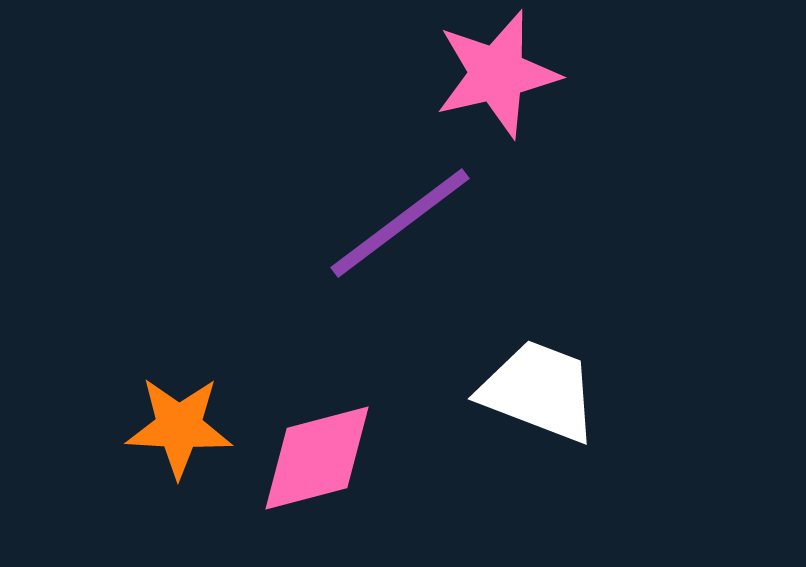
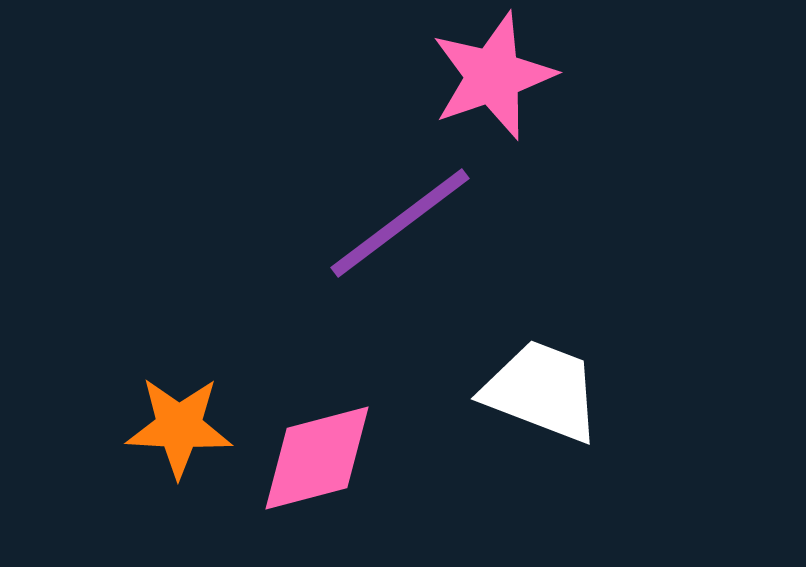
pink star: moved 4 px left, 2 px down; rotated 6 degrees counterclockwise
white trapezoid: moved 3 px right
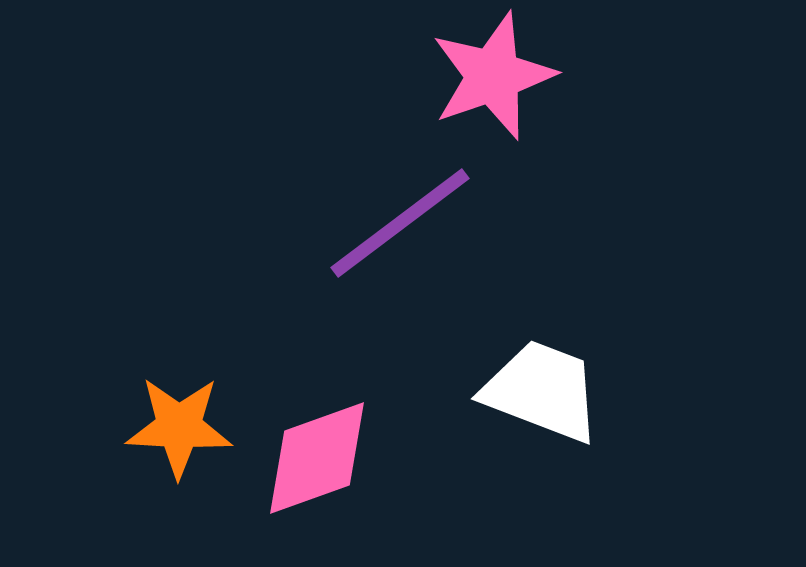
pink diamond: rotated 5 degrees counterclockwise
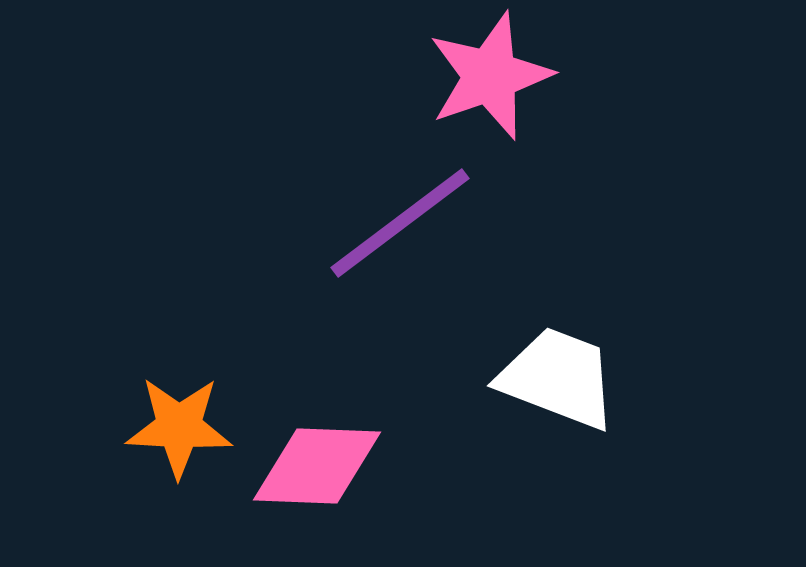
pink star: moved 3 px left
white trapezoid: moved 16 px right, 13 px up
pink diamond: moved 8 px down; rotated 22 degrees clockwise
